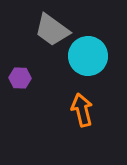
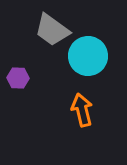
purple hexagon: moved 2 px left
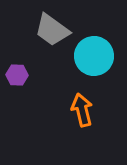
cyan circle: moved 6 px right
purple hexagon: moved 1 px left, 3 px up
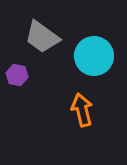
gray trapezoid: moved 10 px left, 7 px down
purple hexagon: rotated 10 degrees clockwise
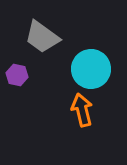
cyan circle: moved 3 px left, 13 px down
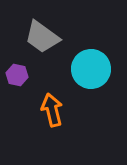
orange arrow: moved 30 px left
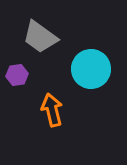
gray trapezoid: moved 2 px left
purple hexagon: rotated 20 degrees counterclockwise
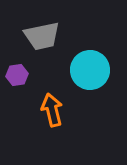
gray trapezoid: moved 2 px right, 1 px up; rotated 48 degrees counterclockwise
cyan circle: moved 1 px left, 1 px down
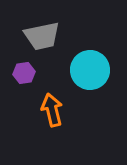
purple hexagon: moved 7 px right, 2 px up
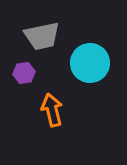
cyan circle: moved 7 px up
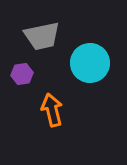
purple hexagon: moved 2 px left, 1 px down
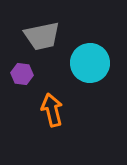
purple hexagon: rotated 15 degrees clockwise
